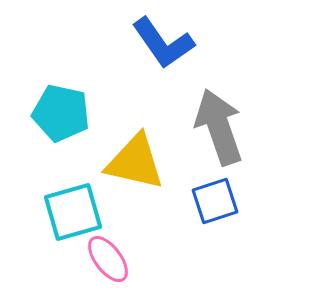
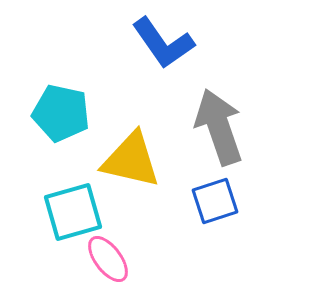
yellow triangle: moved 4 px left, 2 px up
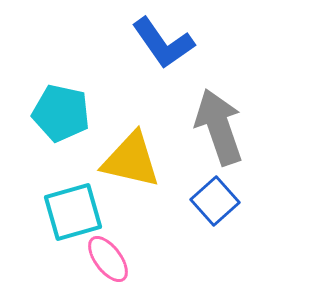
blue square: rotated 24 degrees counterclockwise
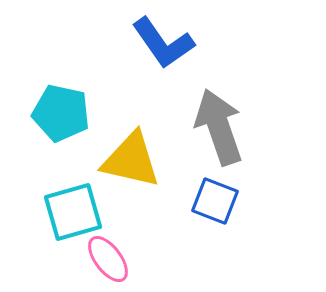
blue square: rotated 27 degrees counterclockwise
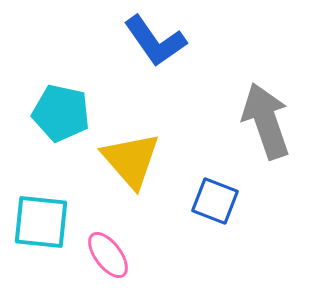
blue L-shape: moved 8 px left, 2 px up
gray arrow: moved 47 px right, 6 px up
yellow triangle: rotated 36 degrees clockwise
cyan square: moved 32 px left, 10 px down; rotated 22 degrees clockwise
pink ellipse: moved 4 px up
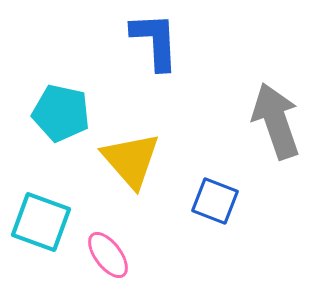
blue L-shape: rotated 148 degrees counterclockwise
gray arrow: moved 10 px right
cyan square: rotated 14 degrees clockwise
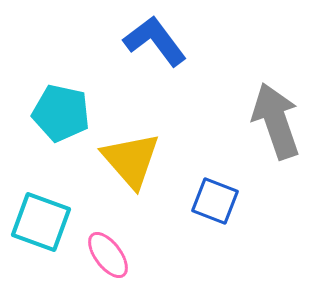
blue L-shape: rotated 34 degrees counterclockwise
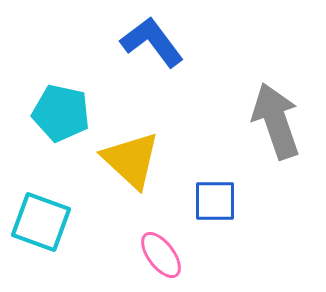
blue L-shape: moved 3 px left, 1 px down
yellow triangle: rotated 6 degrees counterclockwise
blue square: rotated 21 degrees counterclockwise
pink ellipse: moved 53 px right
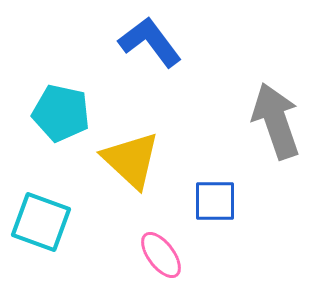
blue L-shape: moved 2 px left
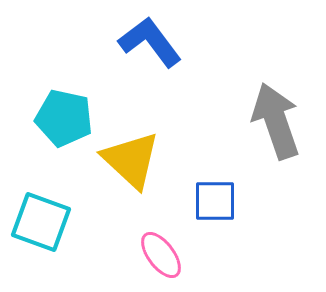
cyan pentagon: moved 3 px right, 5 px down
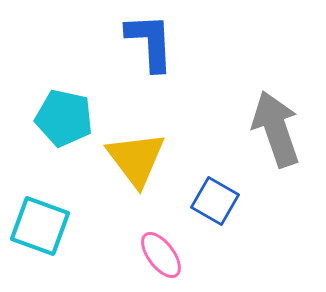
blue L-shape: rotated 34 degrees clockwise
gray arrow: moved 8 px down
yellow triangle: moved 5 px right, 1 px up; rotated 10 degrees clockwise
blue square: rotated 30 degrees clockwise
cyan square: moved 1 px left, 4 px down
